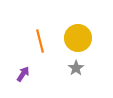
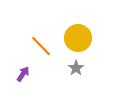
orange line: moved 1 px right, 5 px down; rotated 30 degrees counterclockwise
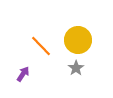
yellow circle: moved 2 px down
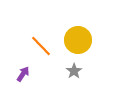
gray star: moved 2 px left, 3 px down
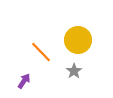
orange line: moved 6 px down
purple arrow: moved 1 px right, 7 px down
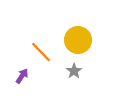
purple arrow: moved 2 px left, 5 px up
